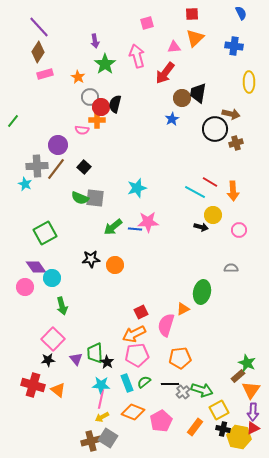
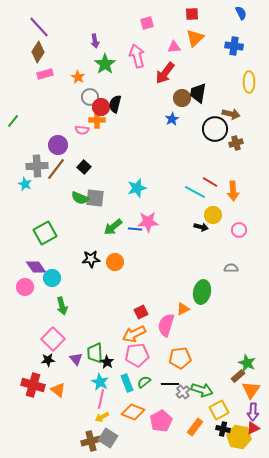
orange circle at (115, 265): moved 3 px up
cyan star at (101, 385): moved 1 px left, 3 px up; rotated 24 degrees clockwise
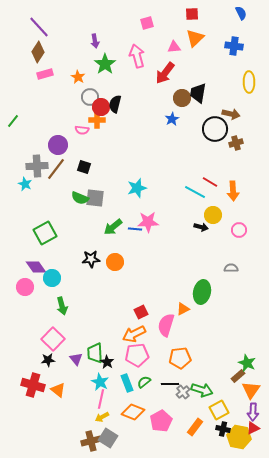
black square at (84, 167): rotated 24 degrees counterclockwise
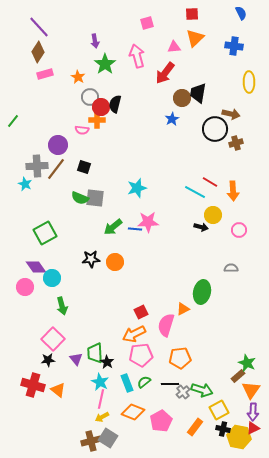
pink pentagon at (137, 355): moved 4 px right
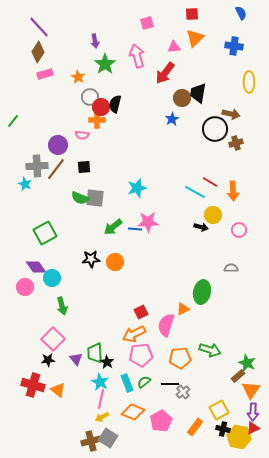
pink semicircle at (82, 130): moved 5 px down
black square at (84, 167): rotated 24 degrees counterclockwise
green arrow at (202, 390): moved 8 px right, 40 px up
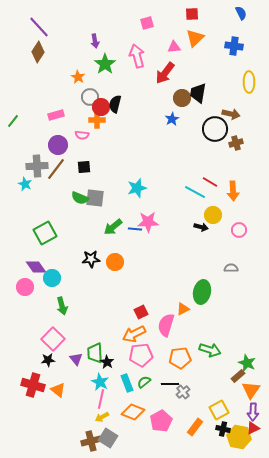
pink rectangle at (45, 74): moved 11 px right, 41 px down
